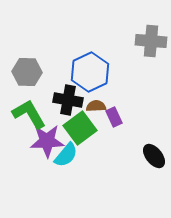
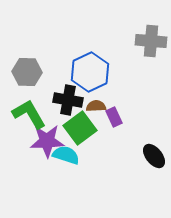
cyan semicircle: rotated 112 degrees counterclockwise
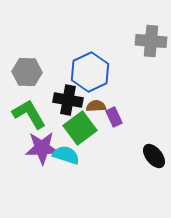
purple star: moved 5 px left, 7 px down
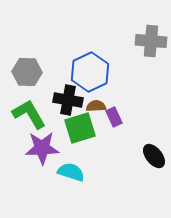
green square: rotated 20 degrees clockwise
cyan semicircle: moved 5 px right, 17 px down
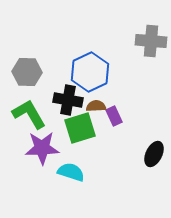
purple rectangle: moved 1 px up
black ellipse: moved 2 px up; rotated 65 degrees clockwise
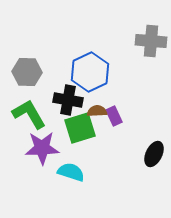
brown semicircle: moved 1 px right, 5 px down
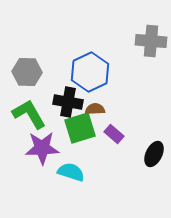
black cross: moved 2 px down
brown semicircle: moved 2 px left, 2 px up
purple rectangle: moved 18 px down; rotated 24 degrees counterclockwise
